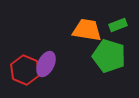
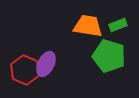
orange trapezoid: moved 1 px right, 4 px up
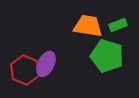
green pentagon: moved 2 px left
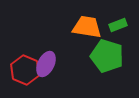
orange trapezoid: moved 1 px left, 1 px down
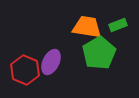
green pentagon: moved 8 px left, 3 px up; rotated 24 degrees clockwise
purple ellipse: moved 5 px right, 2 px up
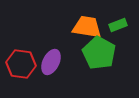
green pentagon: rotated 12 degrees counterclockwise
red hexagon: moved 4 px left, 6 px up; rotated 16 degrees counterclockwise
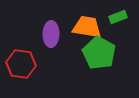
green rectangle: moved 8 px up
purple ellipse: moved 28 px up; rotated 25 degrees counterclockwise
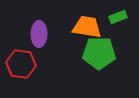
purple ellipse: moved 12 px left
green pentagon: rotated 28 degrees counterclockwise
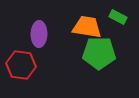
green rectangle: rotated 48 degrees clockwise
red hexagon: moved 1 px down
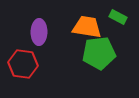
purple ellipse: moved 2 px up
green pentagon: rotated 8 degrees counterclockwise
red hexagon: moved 2 px right, 1 px up
